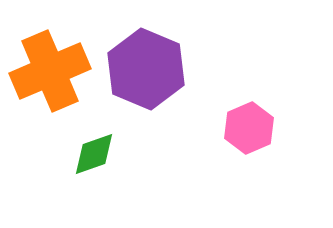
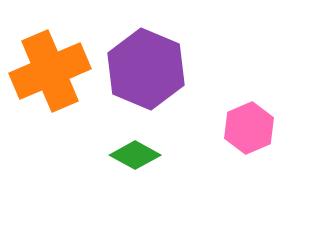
green diamond: moved 41 px right, 1 px down; rotated 48 degrees clockwise
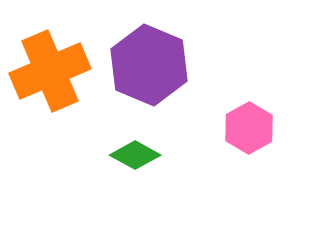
purple hexagon: moved 3 px right, 4 px up
pink hexagon: rotated 6 degrees counterclockwise
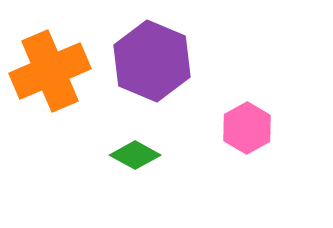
purple hexagon: moved 3 px right, 4 px up
pink hexagon: moved 2 px left
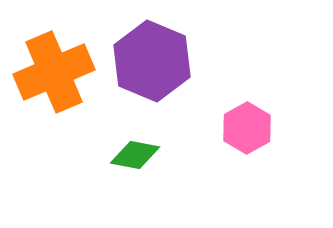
orange cross: moved 4 px right, 1 px down
green diamond: rotated 18 degrees counterclockwise
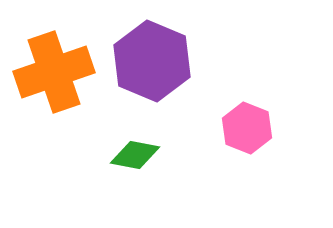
orange cross: rotated 4 degrees clockwise
pink hexagon: rotated 9 degrees counterclockwise
